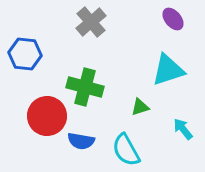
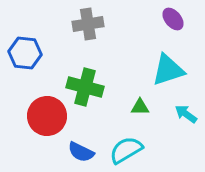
gray cross: moved 3 px left, 2 px down; rotated 32 degrees clockwise
blue hexagon: moved 1 px up
green triangle: rotated 18 degrees clockwise
cyan arrow: moved 3 px right, 15 px up; rotated 15 degrees counterclockwise
blue semicircle: moved 11 px down; rotated 16 degrees clockwise
cyan semicircle: rotated 88 degrees clockwise
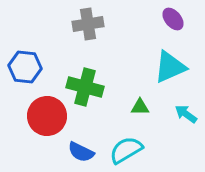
blue hexagon: moved 14 px down
cyan triangle: moved 2 px right, 3 px up; rotated 6 degrees counterclockwise
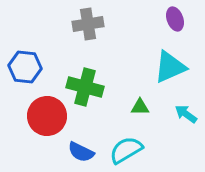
purple ellipse: moved 2 px right; rotated 20 degrees clockwise
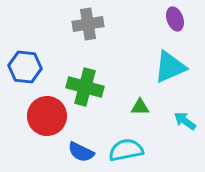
cyan arrow: moved 1 px left, 7 px down
cyan semicircle: rotated 20 degrees clockwise
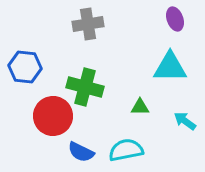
cyan triangle: rotated 24 degrees clockwise
red circle: moved 6 px right
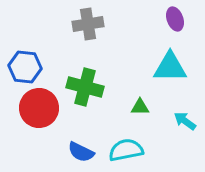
red circle: moved 14 px left, 8 px up
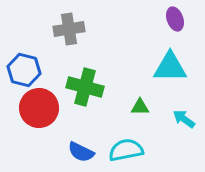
gray cross: moved 19 px left, 5 px down
blue hexagon: moved 1 px left, 3 px down; rotated 8 degrees clockwise
cyan arrow: moved 1 px left, 2 px up
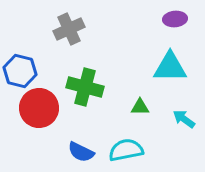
purple ellipse: rotated 75 degrees counterclockwise
gray cross: rotated 16 degrees counterclockwise
blue hexagon: moved 4 px left, 1 px down
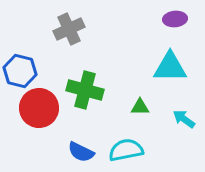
green cross: moved 3 px down
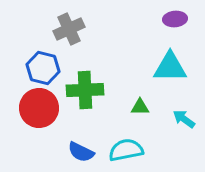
blue hexagon: moved 23 px right, 3 px up
green cross: rotated 18 degrees counterclockwise
